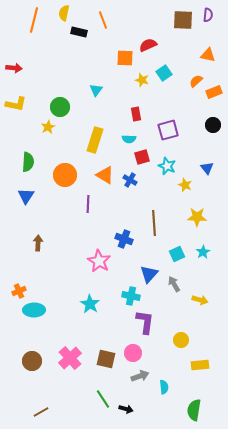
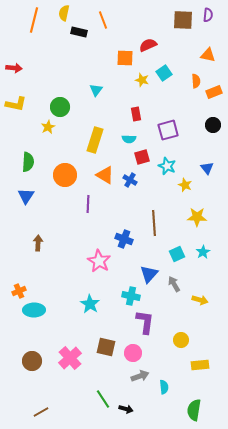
orange semicircle at (196, 81): rotated 128 degrees clockwise
brown square at (106, 359): moved 12 px up
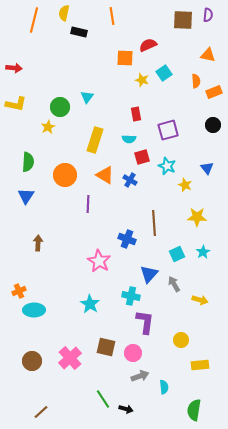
orange line at (103, 20): moved 9 px right, 4 px up; rotated 12 degrees clockwise
cyan triangle at (96, 90): moved 9 px left, 7 px down
blue cross at (124, 239): moved 3 px right
brown line at (41, 412): rotated 14 degrees counterclockwise
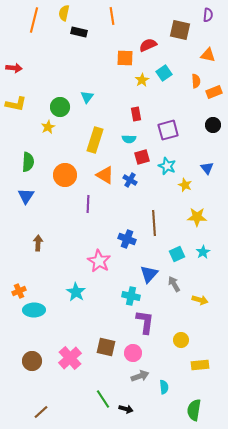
brown square at (183, 20): moved 3 px left, 10 px down; rotated 10 degrees clockwise
yellow star at (142, 80): rotated 24 degrees clockwise
cyan star at (90, 304): moved 14 px left, 12 px up
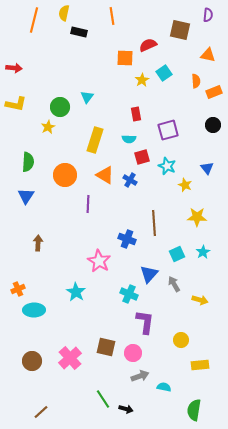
orange cross at (19, 291): moved 1 px left, 2 px up
cyan cross at (131, 296): moved 2 px left, 2 px up; rotated 12 degrees clockwise
cyan semicircle at (164, 387): rotated 72 degrees counterclockwise
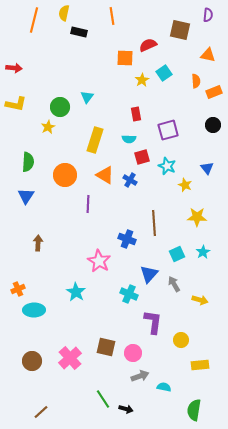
purple L-shape at (145, 322): moved 8 px right
